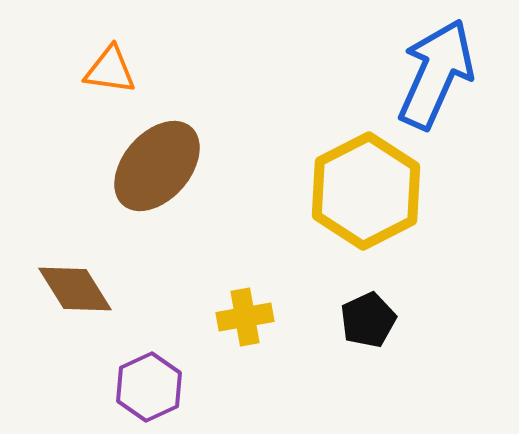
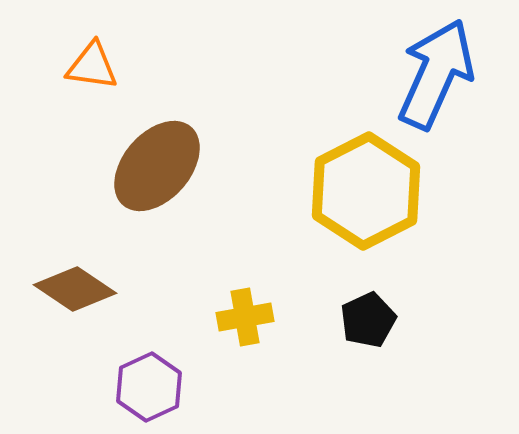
orange triangle: moved 18 px left, 4 px up
brown diamond: rotated 24 degrees counterclockwise
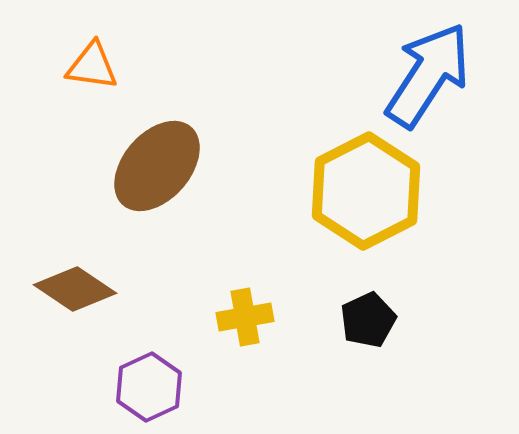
blue arrow: moved 8 px left, 1 px down; rotated 9 degrees clockwise
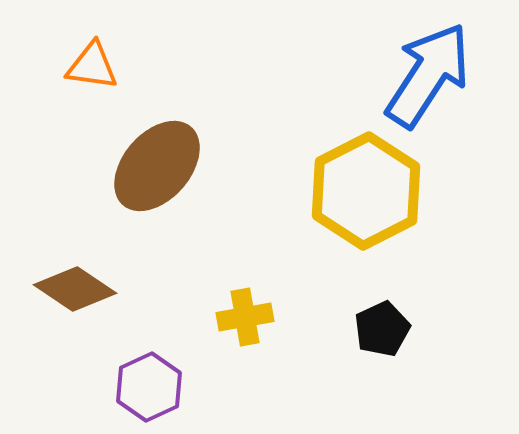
black pentagon: moved 14 px right, 9 px down
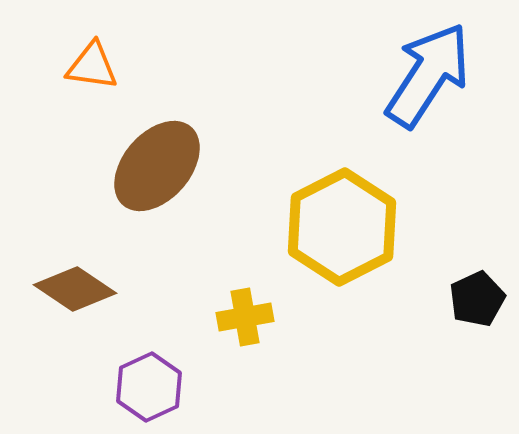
yellow hexagon: moved 24 px left, 36 px down
black pentagon: moved 95 px right, 30 px up
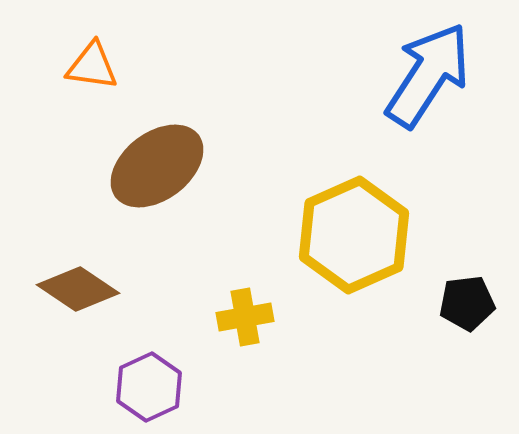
brown ellipse: rotated 12 degrees clockwise
yellow hexagon: moved 12 px right, 8 px down; rotated 3 degrees clockwise
brown diamond: moved 3 px right
black pentagon: moved 10 px left, 4 px down; rotated 18 degrees clockwise
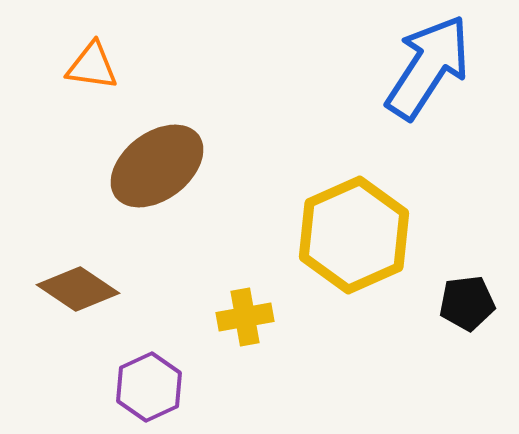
blue arrow: moved 8 px up
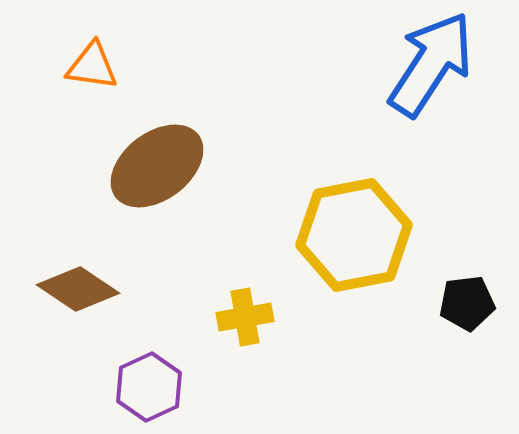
blue arrow: moved 3 px right, 3 px up
yellow hexagon: rotated 13 degrees clockwise
